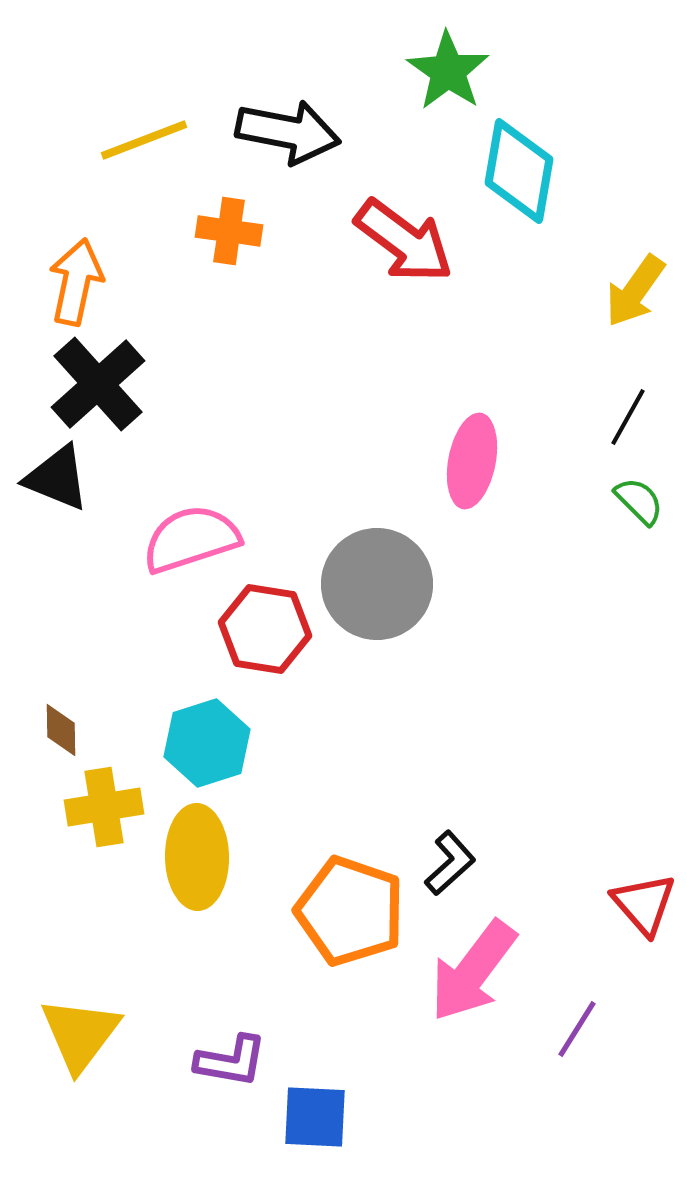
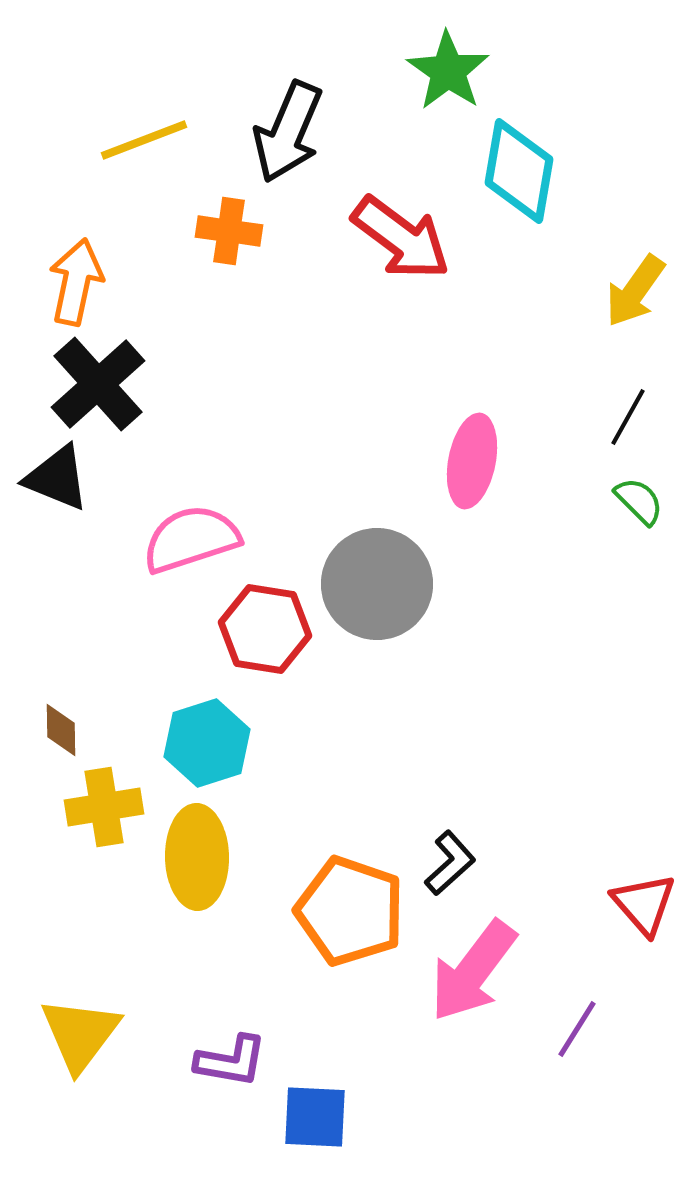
black arrow: rotated 102 degrees clockwise
red arrow: moved 3 px left, 3 px up
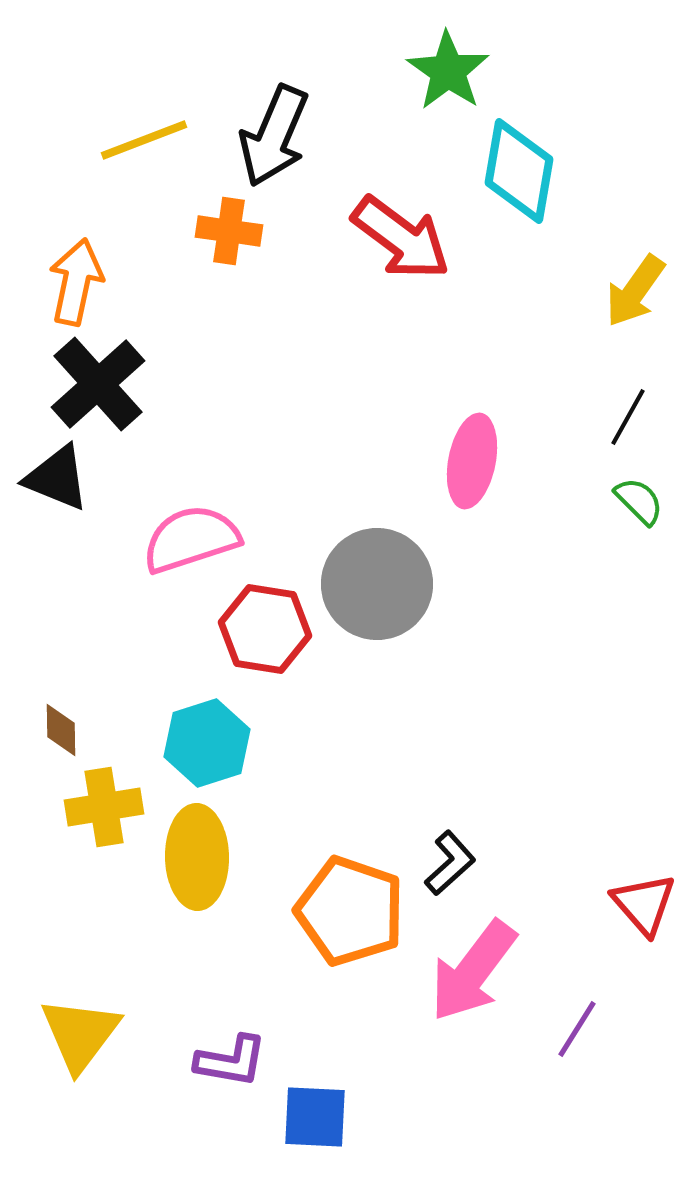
black arrow: moved 14 px left, 4 px down
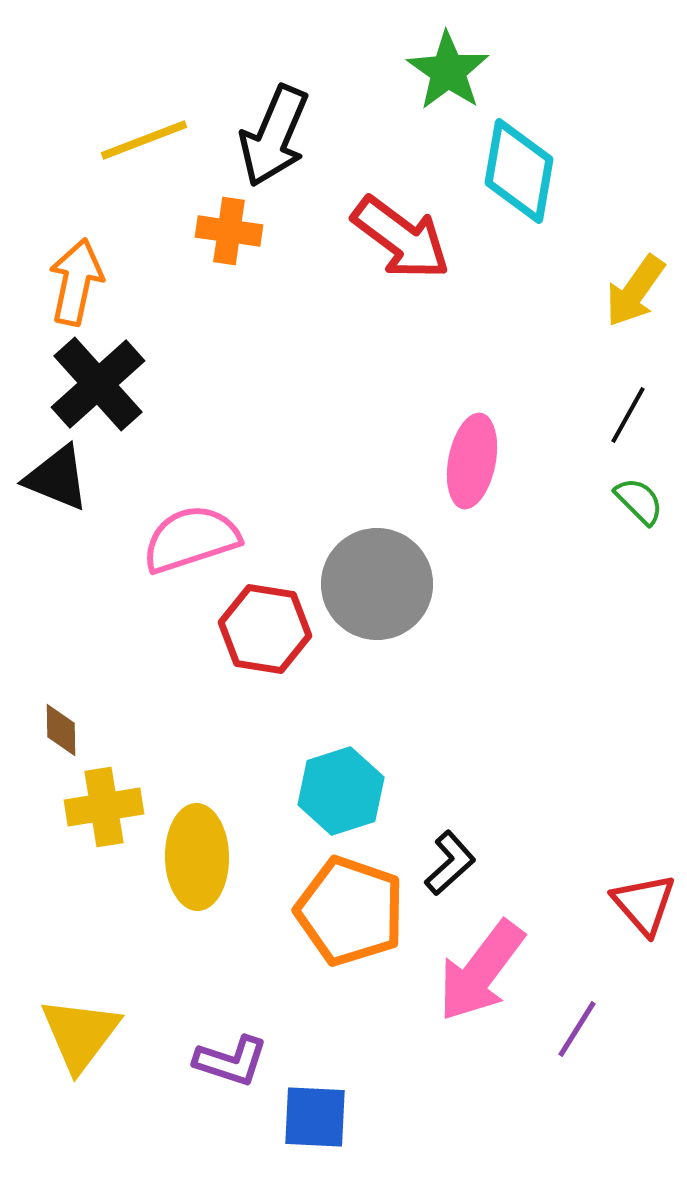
black line: moved 2 px up
cyan hexagon: moved 134 px right, 48 px down
pink arrow: moved 8 px right
purple L-shape: rotated 8 degrees clockwise
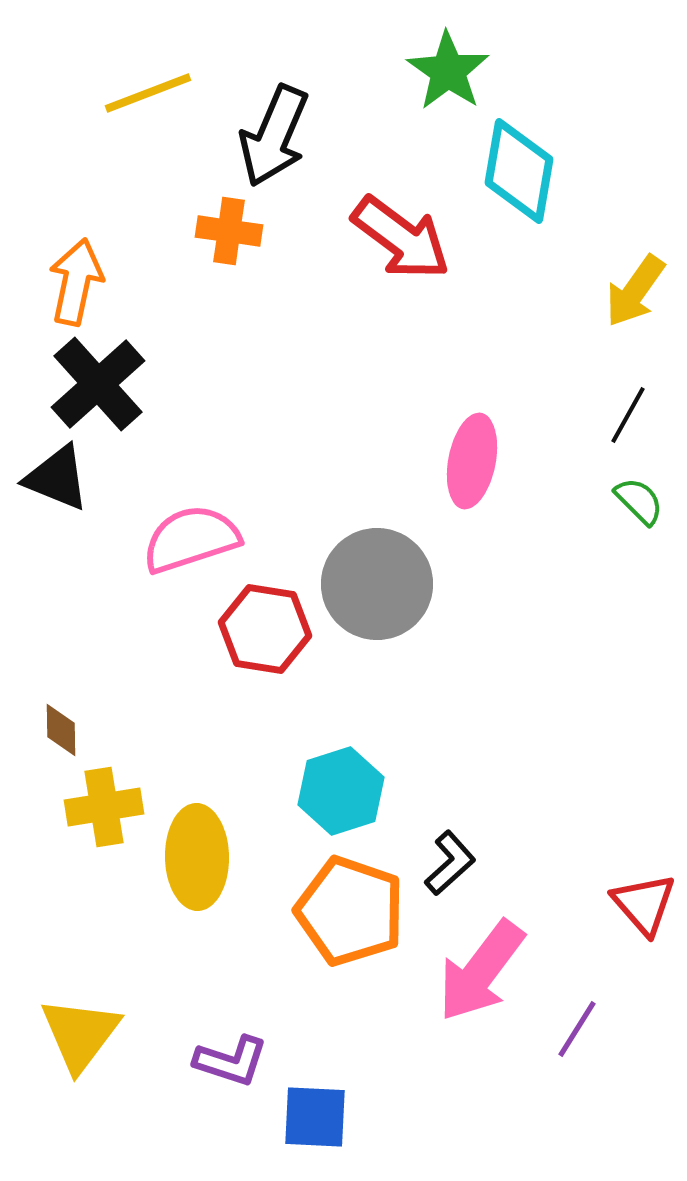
yellow line: moved 4 px right, 47 px up
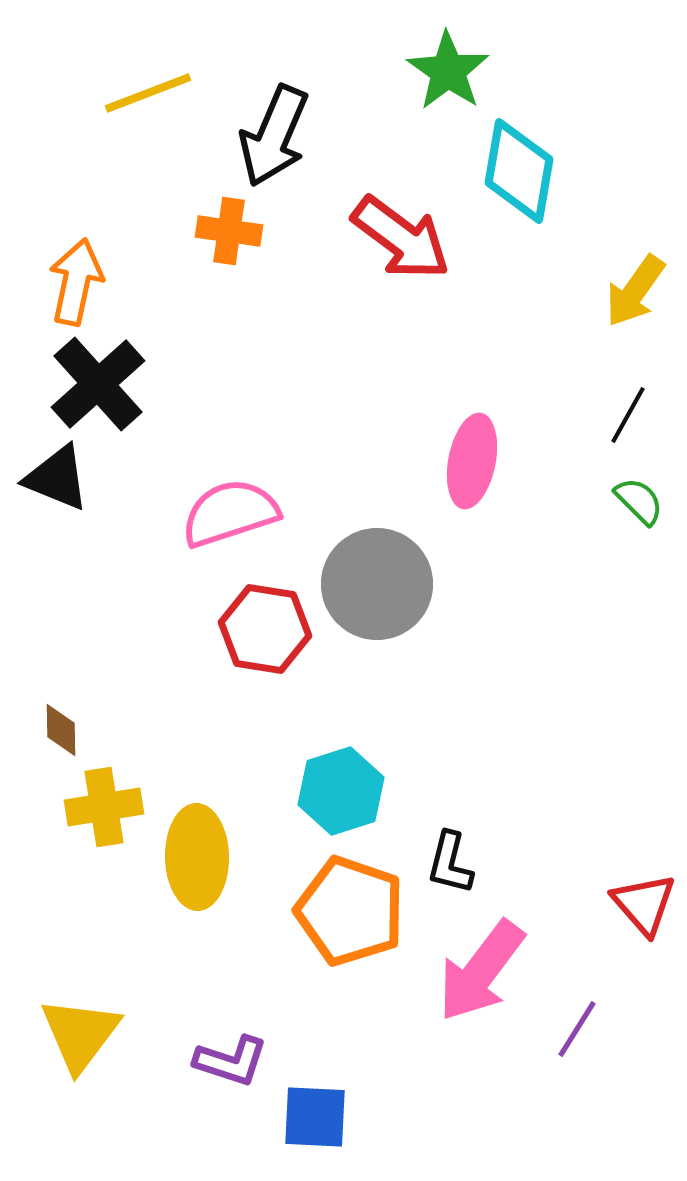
pink semicircle: moved 39 px right, 26 px up
black L-shape: rotated 146 degrees clockwise
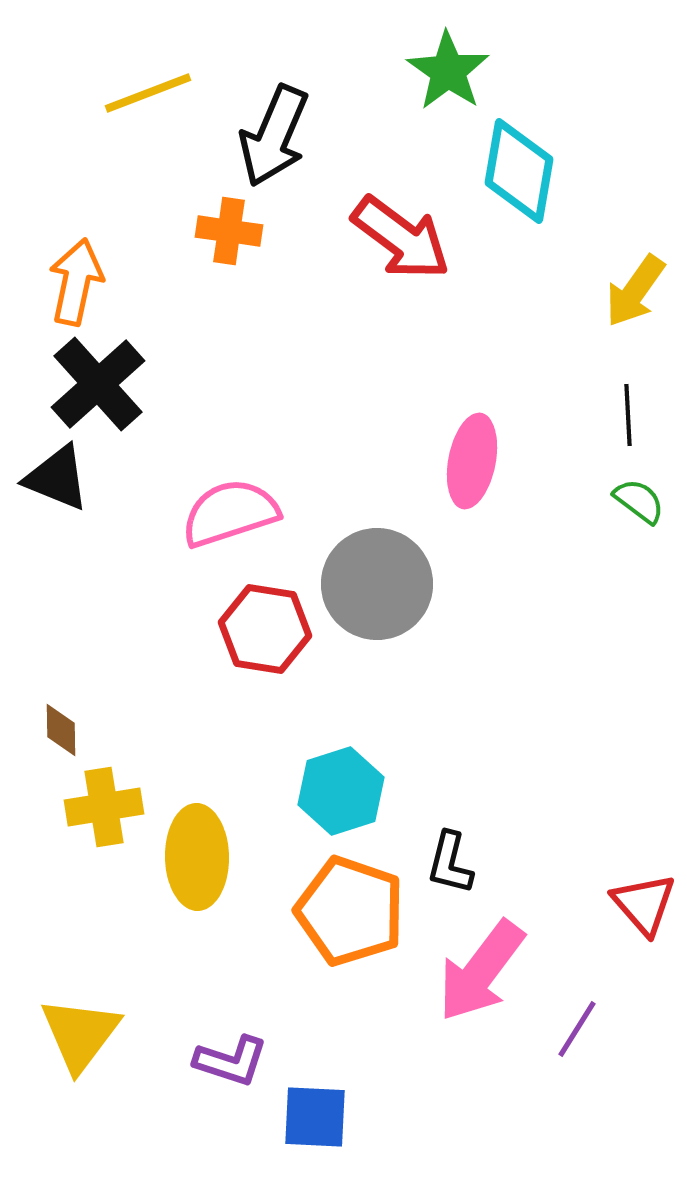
black line: rotated 32 degrees counterclockwise
green semicircle: rotated 8 degrees counterclockwise
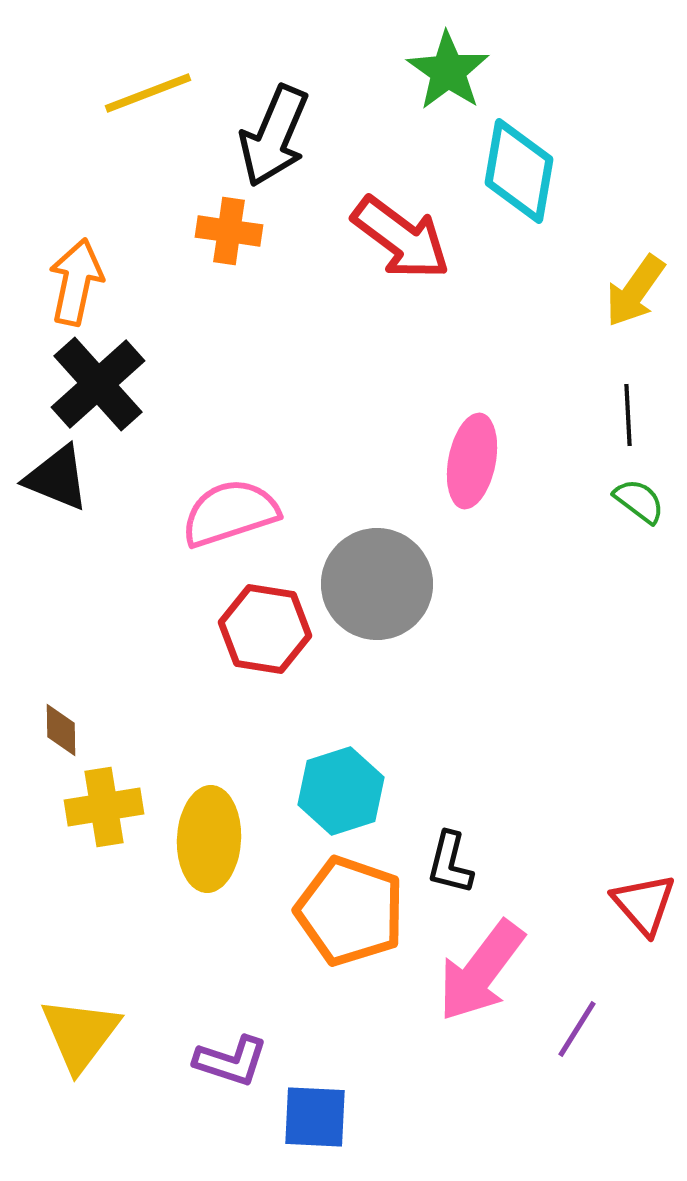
yellow ellipse: moved 12 px right, 18 px up; rotated 4 degrees clockwise
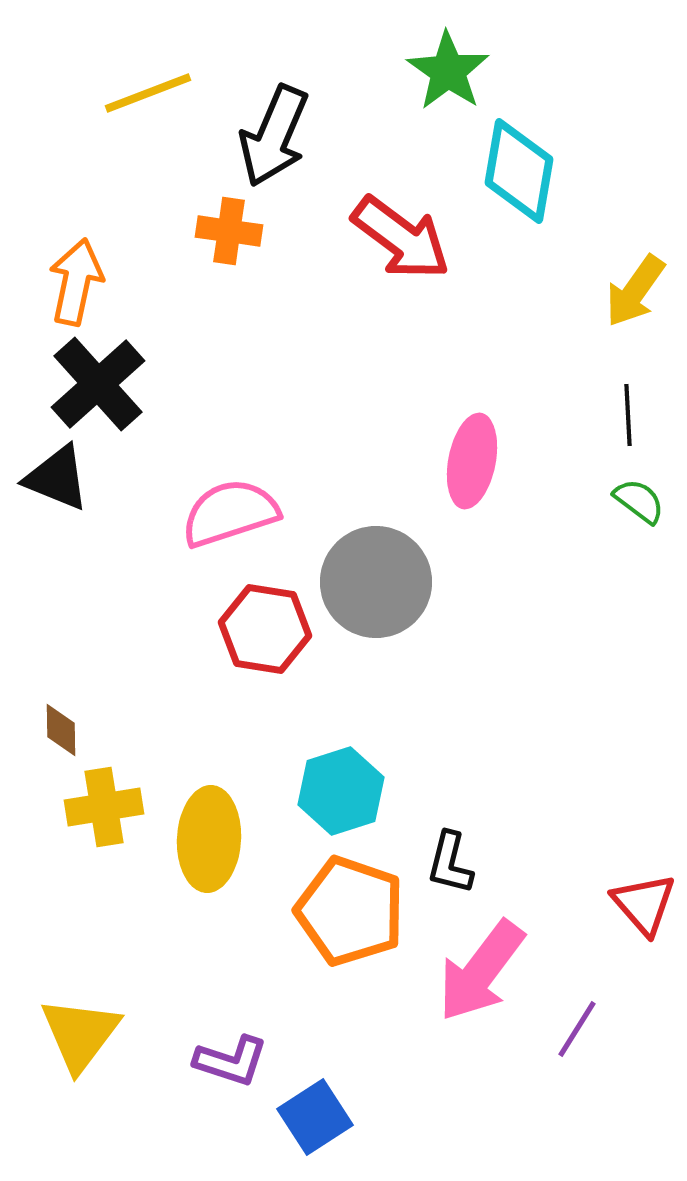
gray circle: moved 1 px left, 2 px up
blue square: rotated 36 degrees counterclockwise
